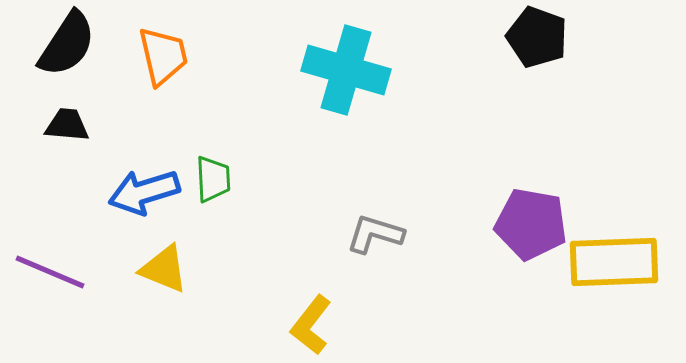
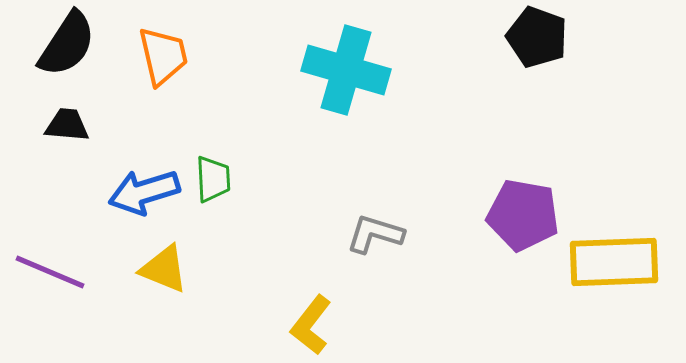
purple pentagon: moved 8 px left, 9 px up
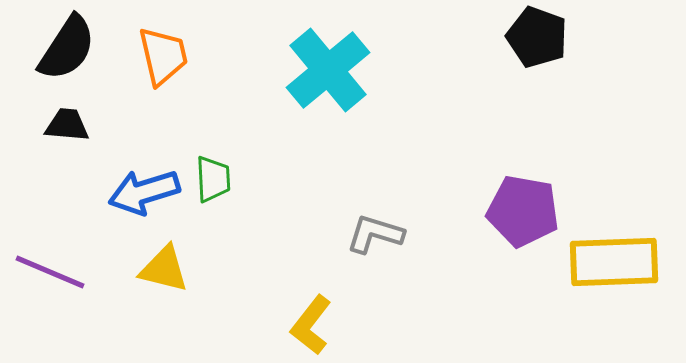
black semicircle: moved 4 px down
cyan cross: moved 18 px left; rotated 34 degrees clockwise
purple pentagon: moved 4 px up
yellow triangle: rotated 8 degrees counterclockwise
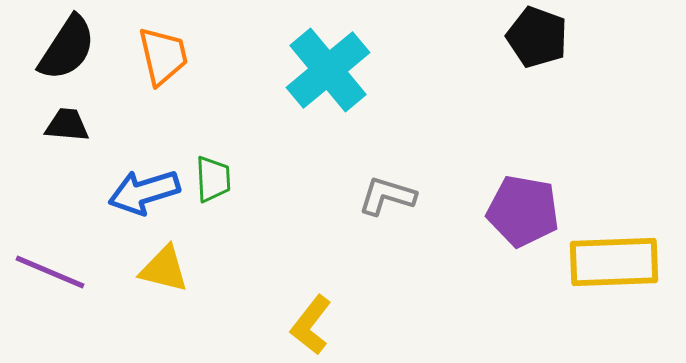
gray L-shape: moved 12 px right, 38 px up
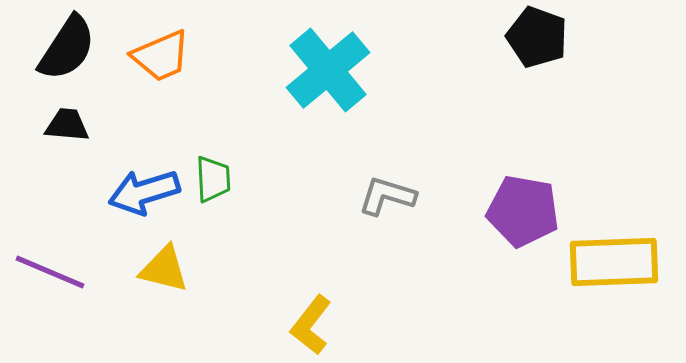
orange trapezoid: moved 2 px left; rotated 80 degrees clockwise
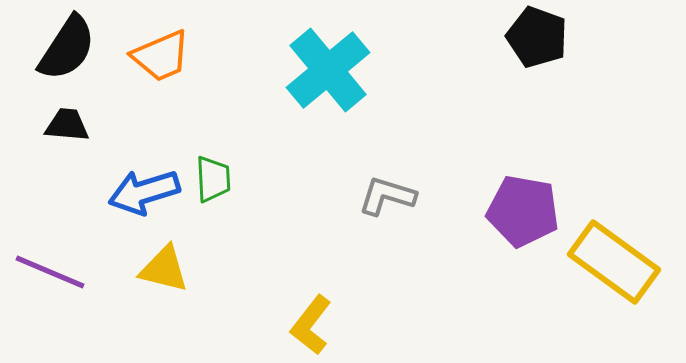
yellow rectangle: rotated 38 degrees clockwise
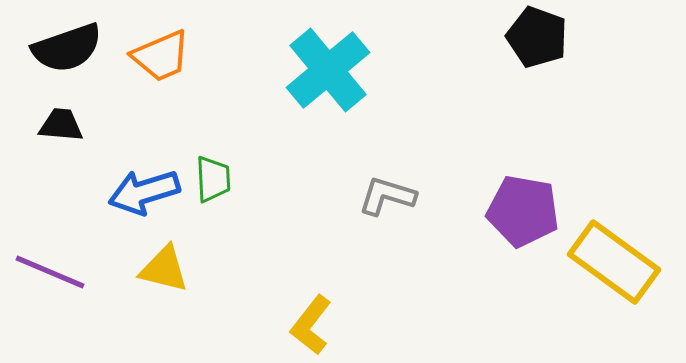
black semicircle: rotated 38 degrees clockwise
black trapezoid: moved 6 px left
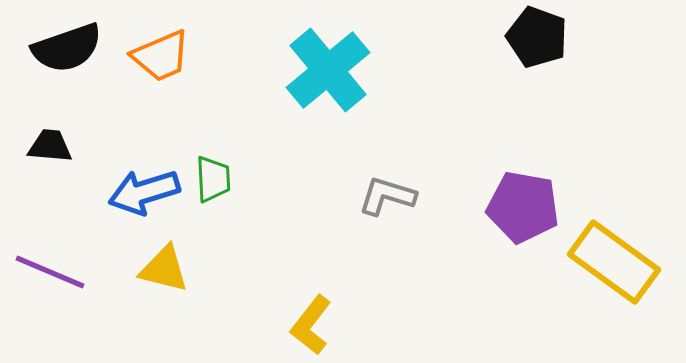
black trapezoid: moved 11 px left, 21 px down
purple pentagon: moved 4 px up
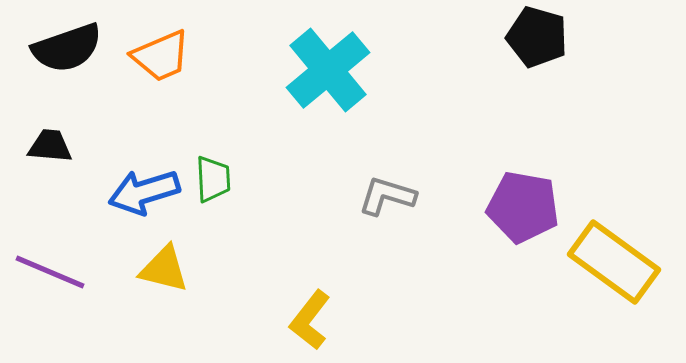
black pentagon: rotated 4 degrees counterclockwise
yellow L-shape: moved 1 px left, 5 px up
